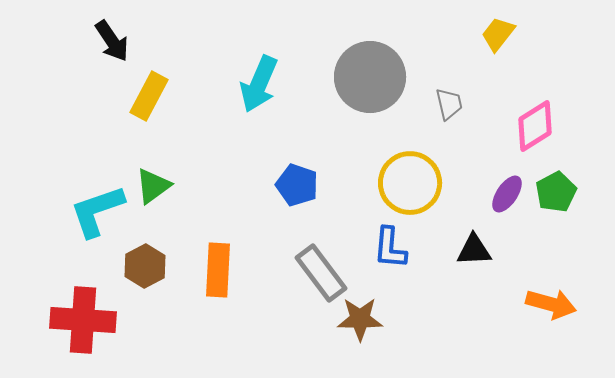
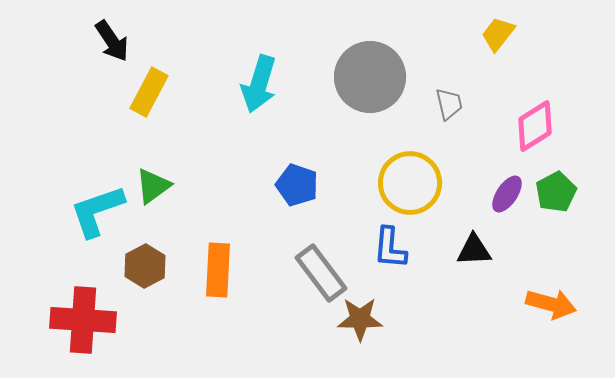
cyan arrow: rotated 6 degrees counterclockwise
yellow rectangle: moved 4 px up
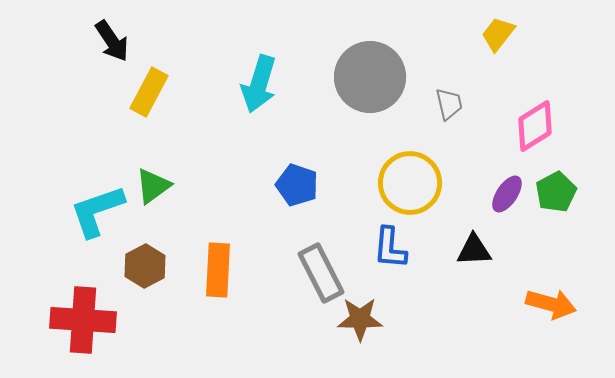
gray rectangle: rotated 10 degrees clockwise
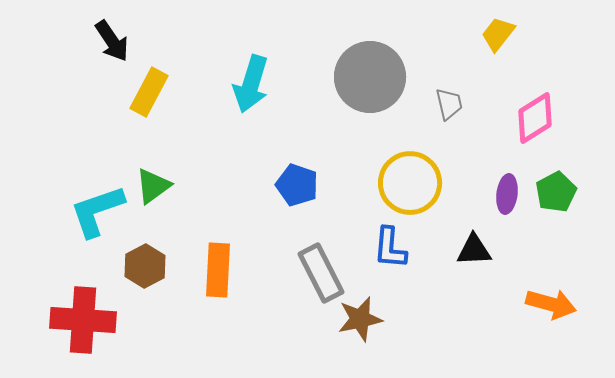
cyan arrow: moved 8 px left
pink diamond: moved 8 px up
purple ellipse: rotated 27 degrees counterclockwise
brown star: rotated 12 degrees counterclockwise
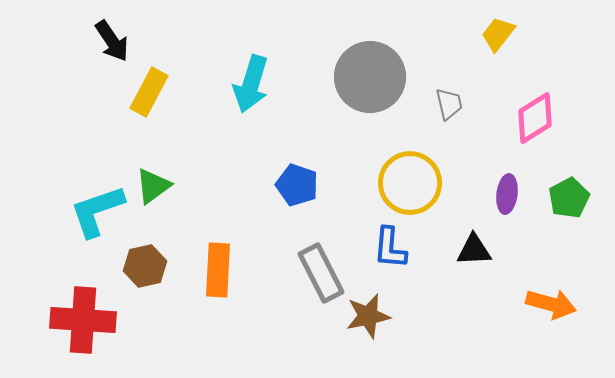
green pentagon: moved 13 px right, 6 px down
brown hexagon: rotated 15 degrees clockwise
brown star: moved 8 px right, 3 px up
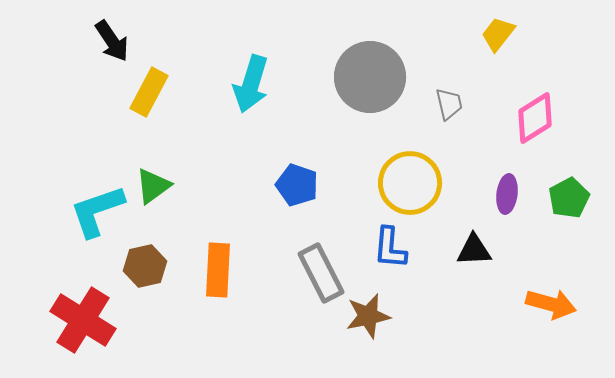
red cross: rotated 28 degrees clockwise
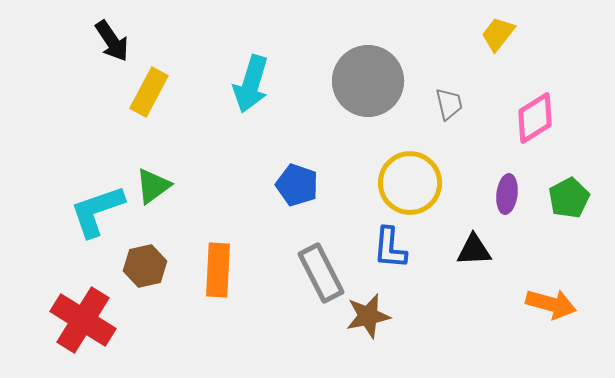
gray circle: moved 2 px left, 4 px down
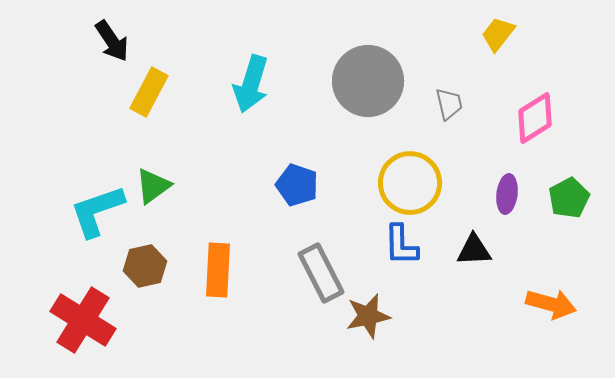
blue L-shape: moved 11 px right, 3 px up; rotated 6 degrees counterclockwise
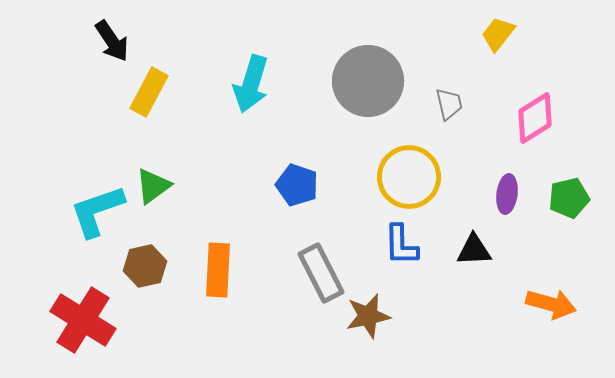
yellow circle: moved 1 px left, 6 px up
green pentagon: rotated 15 degrees clockwise
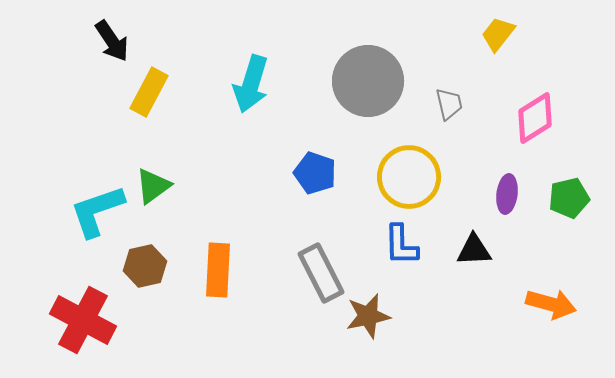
blue pentagon: moved 18 px right, 12 px up
red cross: rotated 4 degrees counterclockwise
